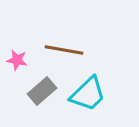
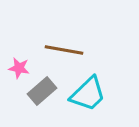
pink star: moved 2 px right, 8 px down
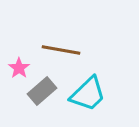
brown line: moved 3 px left
pink star: rotated 25 degrees clockwise
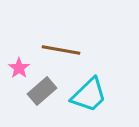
cyan trapezoid: moved 1 px right, 1 px down
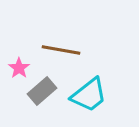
cyan trapezoid: rotated 6 degrees clockwise
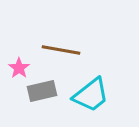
gray rectangle: rotated 28 degrees clockwise
cyan trapezoid: moved 2 px right
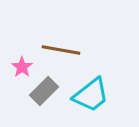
pink star: moved 3 px right, 1 px up
gray rectangle: moved 2 px right; rotated 32 degrees counterclockwise
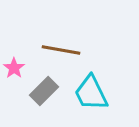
pink star: moved 8 px left, 1 px down
cyan trapezoid: moved 2 px up; rotated 102 degrees clockwise
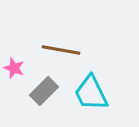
pink star: rotated 15 degrees counterclockwise
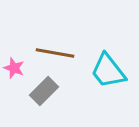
brown line: moved 6 px left, 3 px down
cyan trapezoid: moved 17 px right, 22 px up; rotated 12 degrees counterclockwise
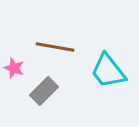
brown line: moved 6 px up
